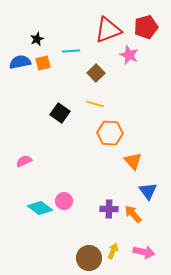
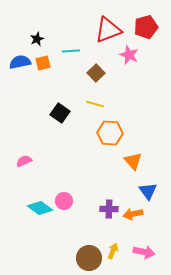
orange arrow: rotated 60 degrees counterclockwise
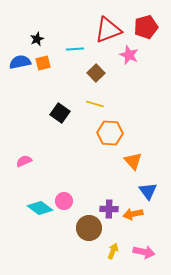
cyan line: moved 4 px right, 2 px up
brown circle: moved 30 px up
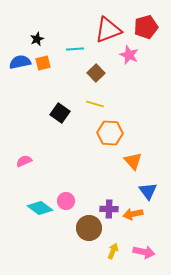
pink circle: moved 2 px right
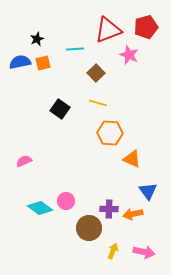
yellow line: moved 3 px right, 1 px up
black square: moved 4 px up
orange triangle: moved 1 px left, 2 px up; rotated 24 degrees counterclockwise
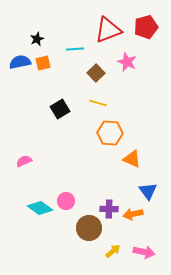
pink star: moved 2 px left, 7 px down
black square: rotated 24 degrees clockwise
yellow arrow: rotated 28 degrees clockwise
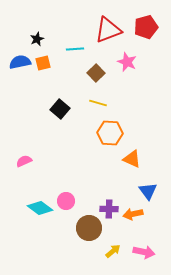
black square: rotated 18 degrees counterclockwise
